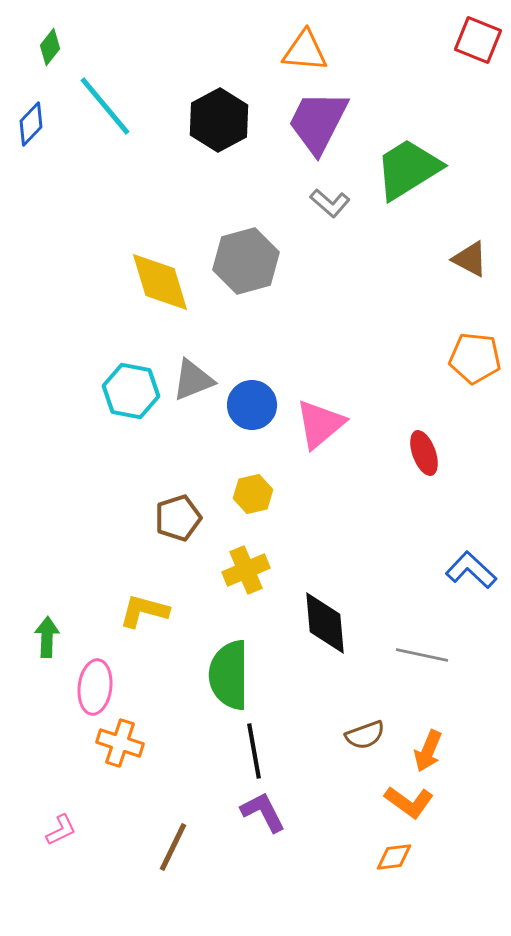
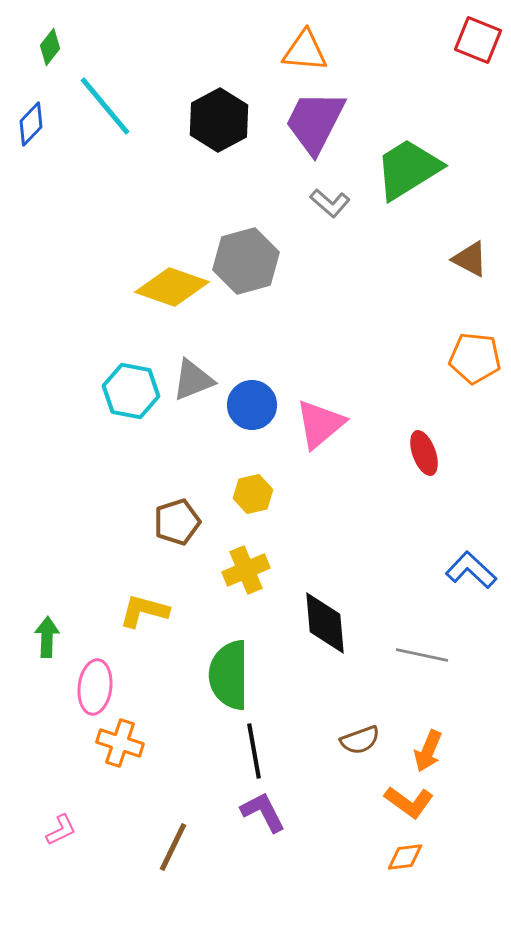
purple trapezoid: moved 3 px left
yellow diamond: moved 12 px right, 5 px down; rotated 54 degrees counterclockwise
brown pentagon: moved 1 px left, 4 px down
brown semicircle: moved 5 px left, 5 px down
orange diamond: moved 11 px right
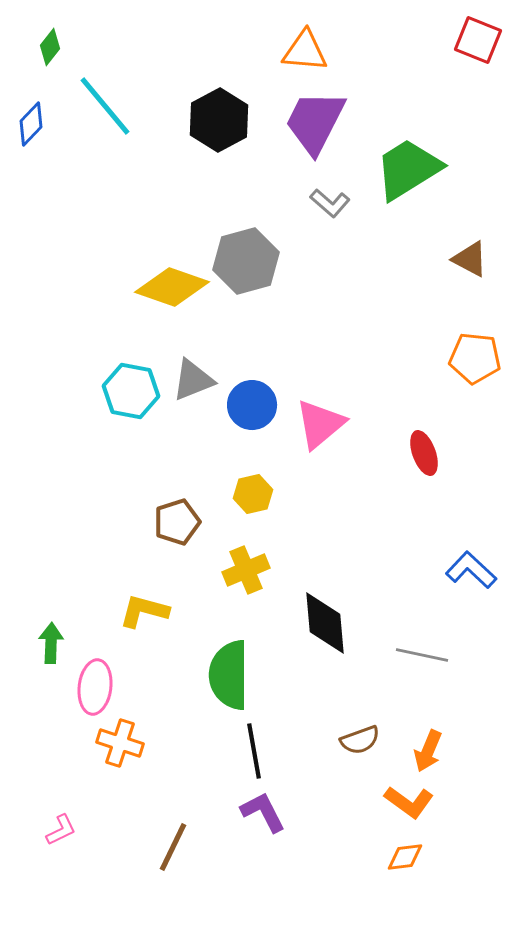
green arrow: moved 4 px right, 6 px down
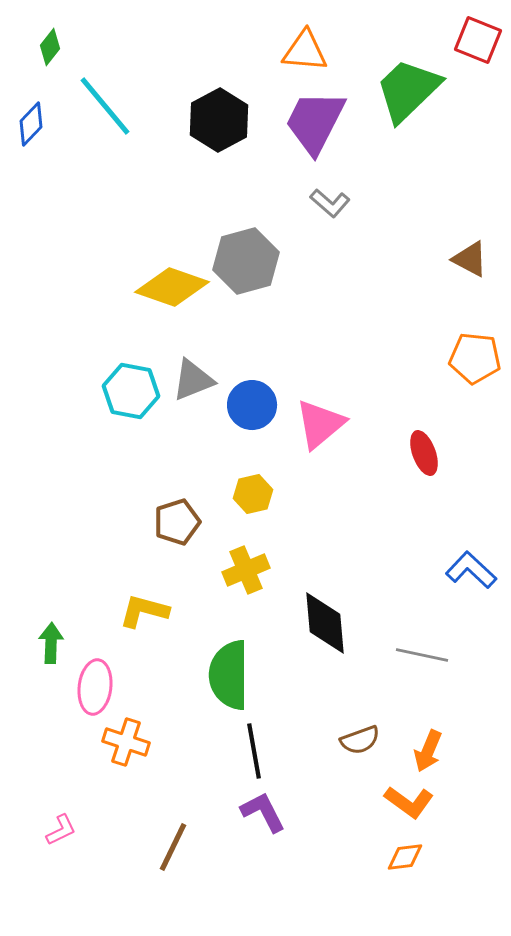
green trapezoid: moved 79 px up; rotated 12 degrees counterclockwise
orange cross: moved 6 px right, 1 px up
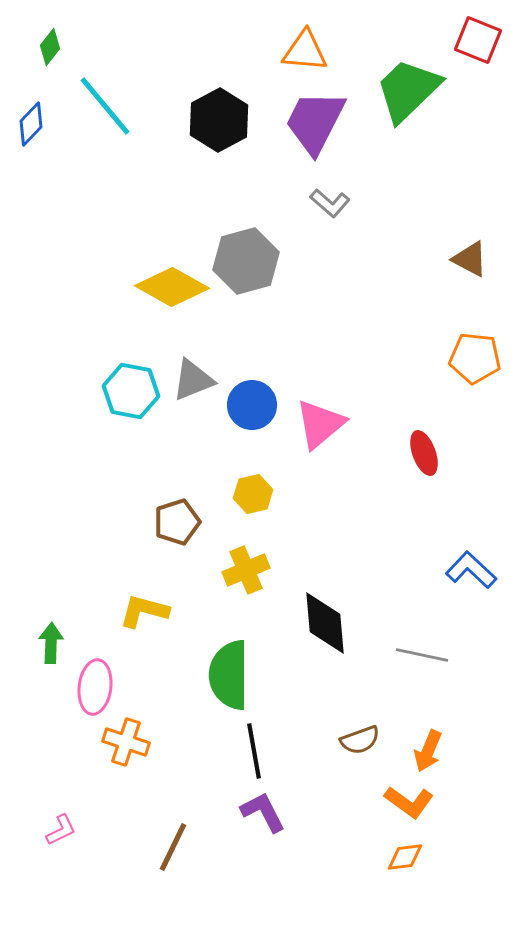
yellow diamond: rotated 10 degrees clockwise
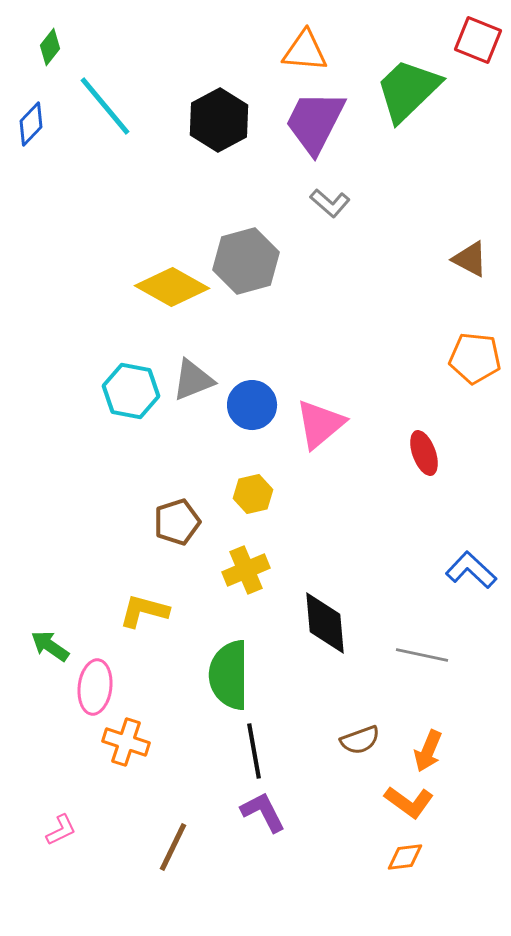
green arrow: moved 1 px left, 3 px down; rotated 57 degrees counterclockwise
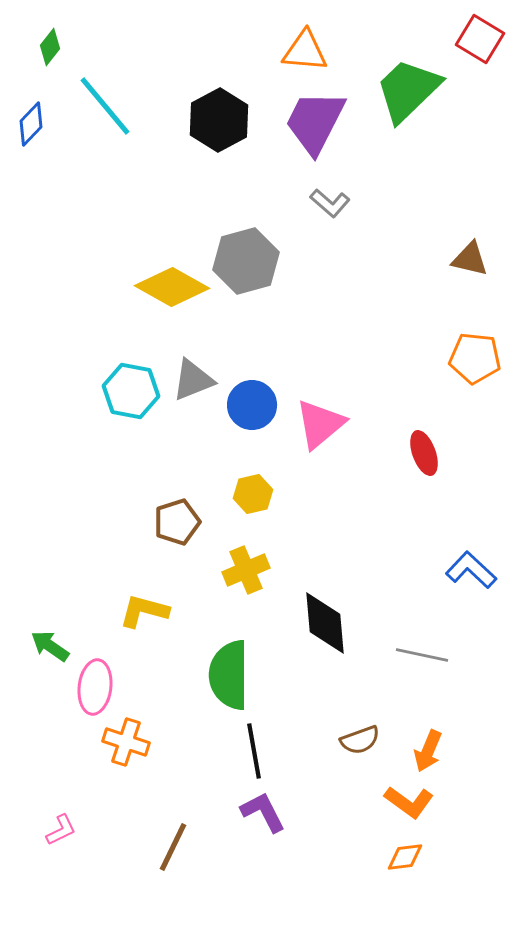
red square: moved 2 px right, 1 px up; rotated 9 degrees clockwise
brown triangle: rotated 15 degrees counterclockwise
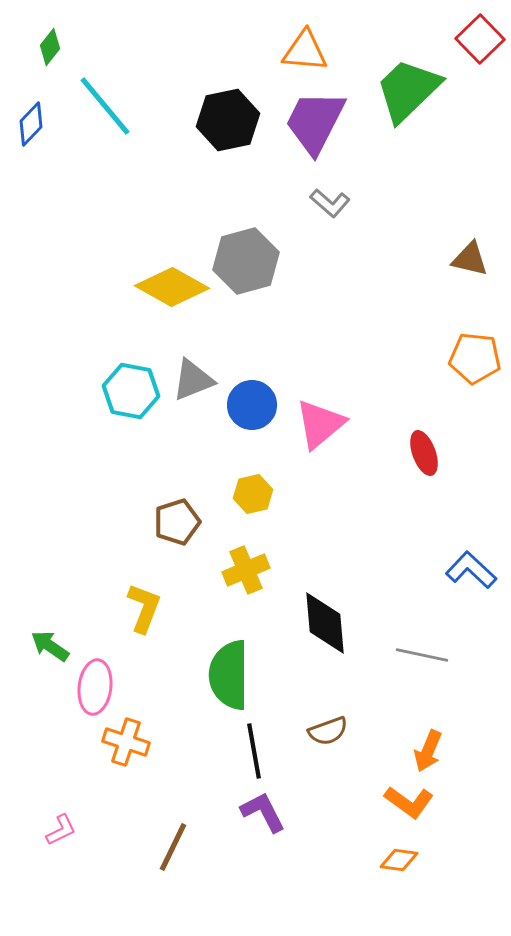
red square: rotated 15 degrees clockwise
black hexagon: moved 9 px right; rotated 16 degrees clockwise
yellow L-shape: moved 3 px up; rotated 96 degrees clockwise
brown semicircle: moved 32 px left, 9 px up
orange diamond: moved 6 px left, 3 px down; rotated 15 degrees clockwise
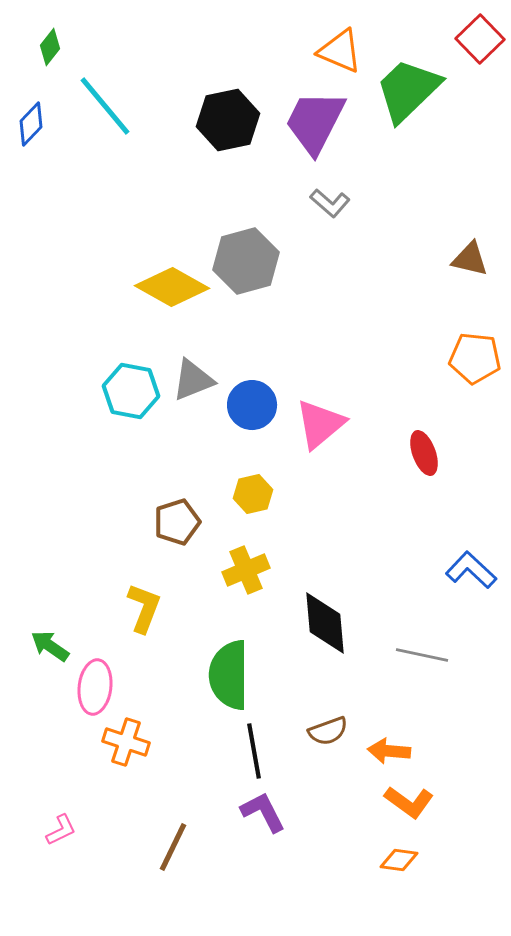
orange triangle: moved 35 px right; rotated 18 degrees clockwise
orange arrow: moved 39 px left; rotated 72 degrees clockwise
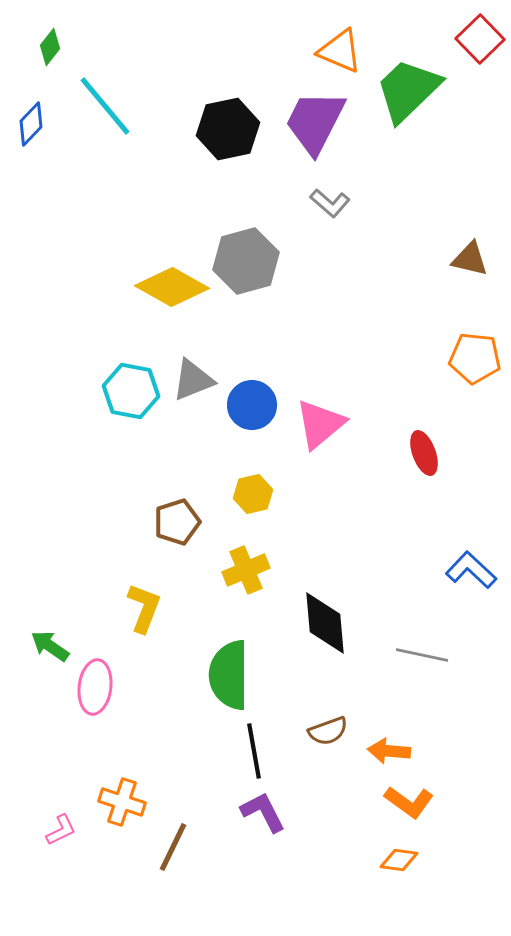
black hexagon: moved 9 px down
orange cross: moved 4 px left, 60 px down
